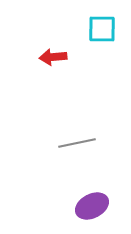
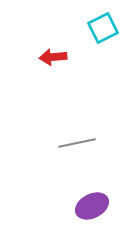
cyan square: moved 1 px right, 1 px up; rotated 28 degrees counterclockwise
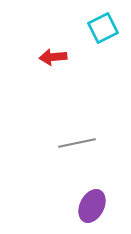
purple ellipse: rotated 36 degrees counterclockwise
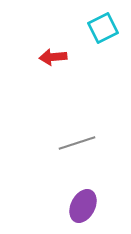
gray line: rotated 6 degrees counterclockwise
purple ellipse: moved 9 px left
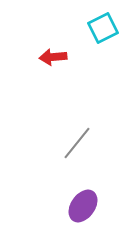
gray line: rotated 33 degrees counterclockwise
purple ellipse: rotated 8 degrees clockwise
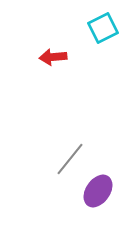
gray line: moved 7 px left, 16 px down
purple ellipse: moved 15 px right, 15 px up
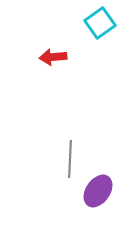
cyan square: moved 3 px left, 5 px up; rotated 8 degrees counterclockwise
gray line: rotated 36 degrees counterclockwise
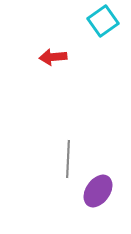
cyan square: moved 3 px right, 2 px up
gray line: moved 2 px left
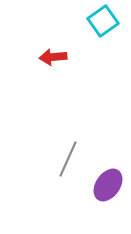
gray line: rotated 21 degrees clockwise
purple ellipse: moved 10 px right, 6 px up
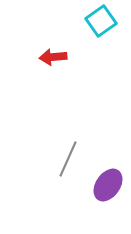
cyan square: moved 2 px left
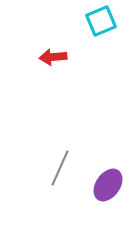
cyan square: rotated 12 degrees clockwise
gray line: moved 8 px left, 9 px down
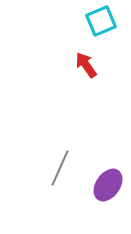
red arrow: moved 33 px right, 8 px down; rotated 60 degrees clockwise
